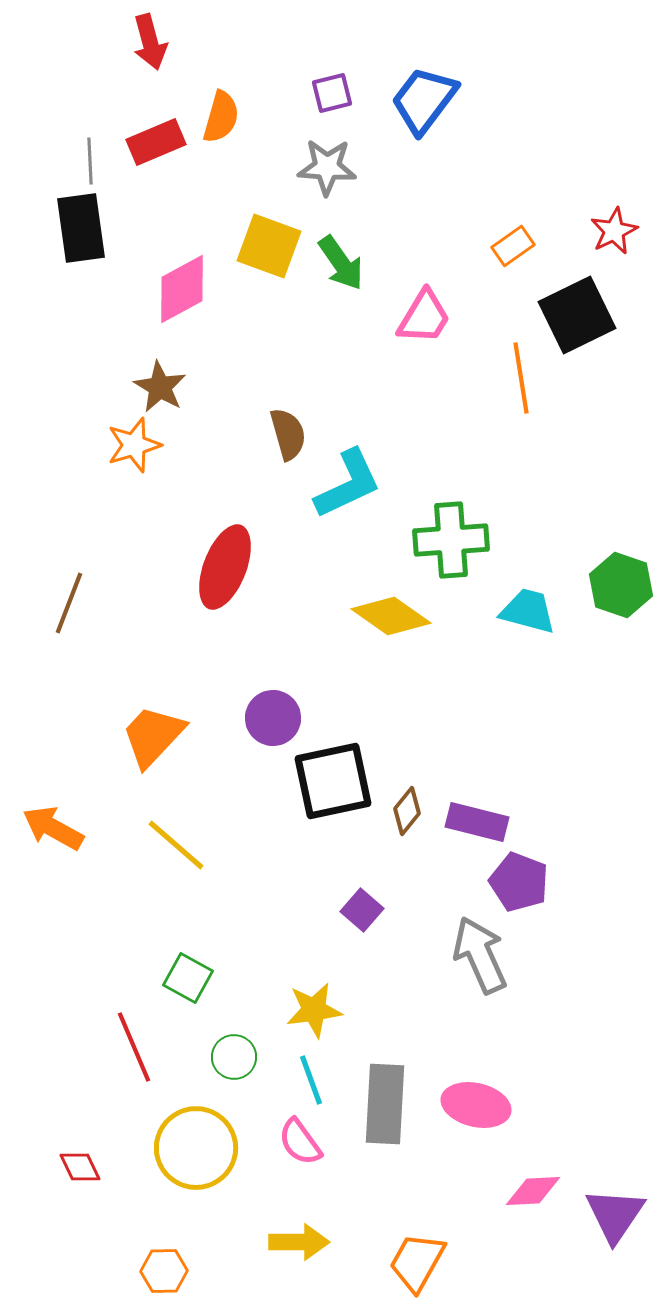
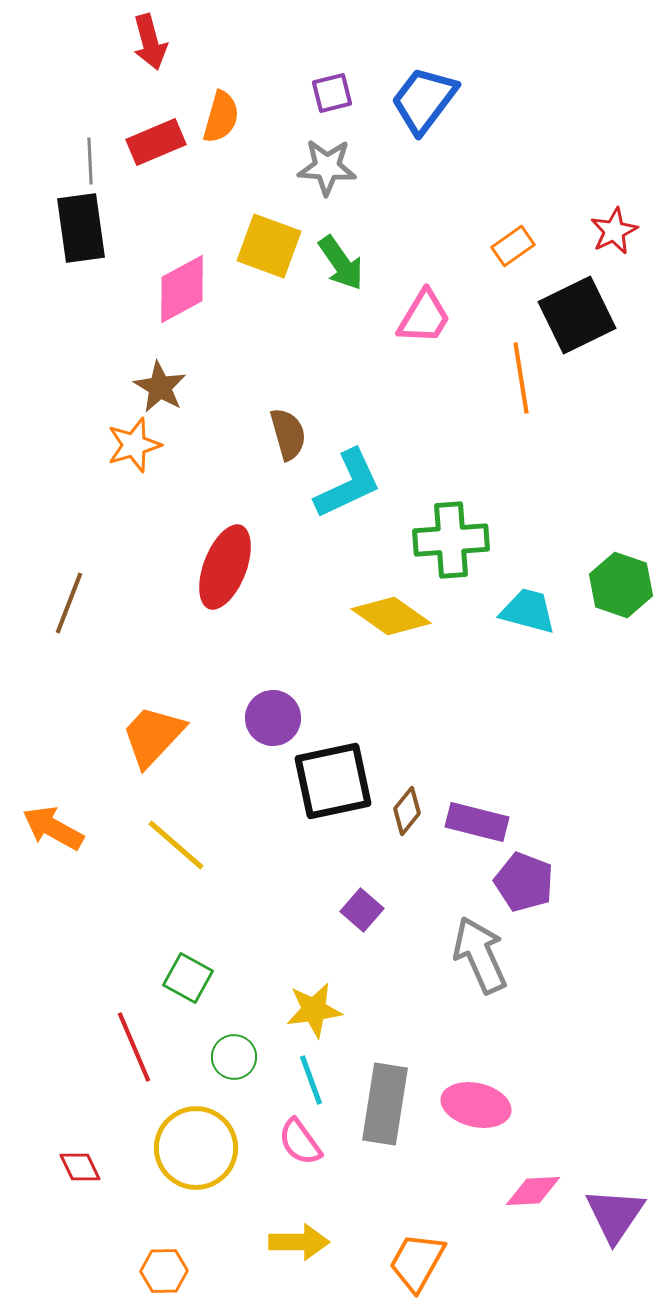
purple pentagon at (519, 882): moved 5 px right
gray rectangle at (385, 1104): rotated 6 degrees clockwise
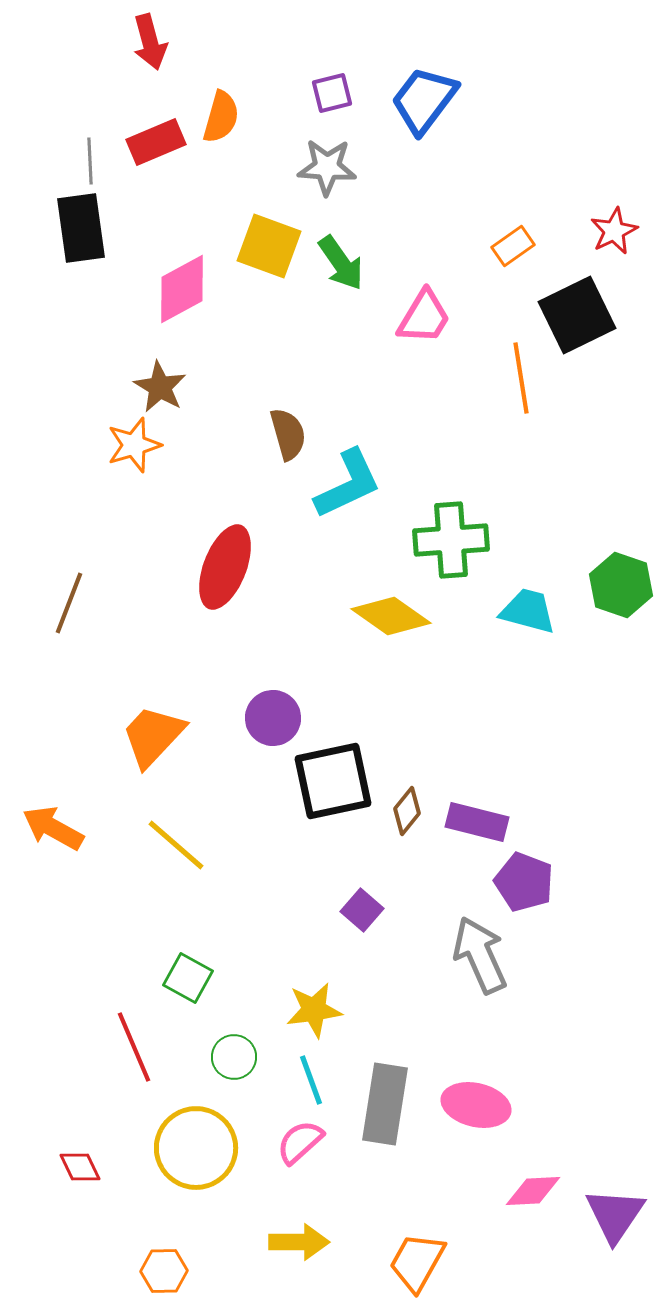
pink semicircle at (300, 1142): rotated 84 degrees clockwise
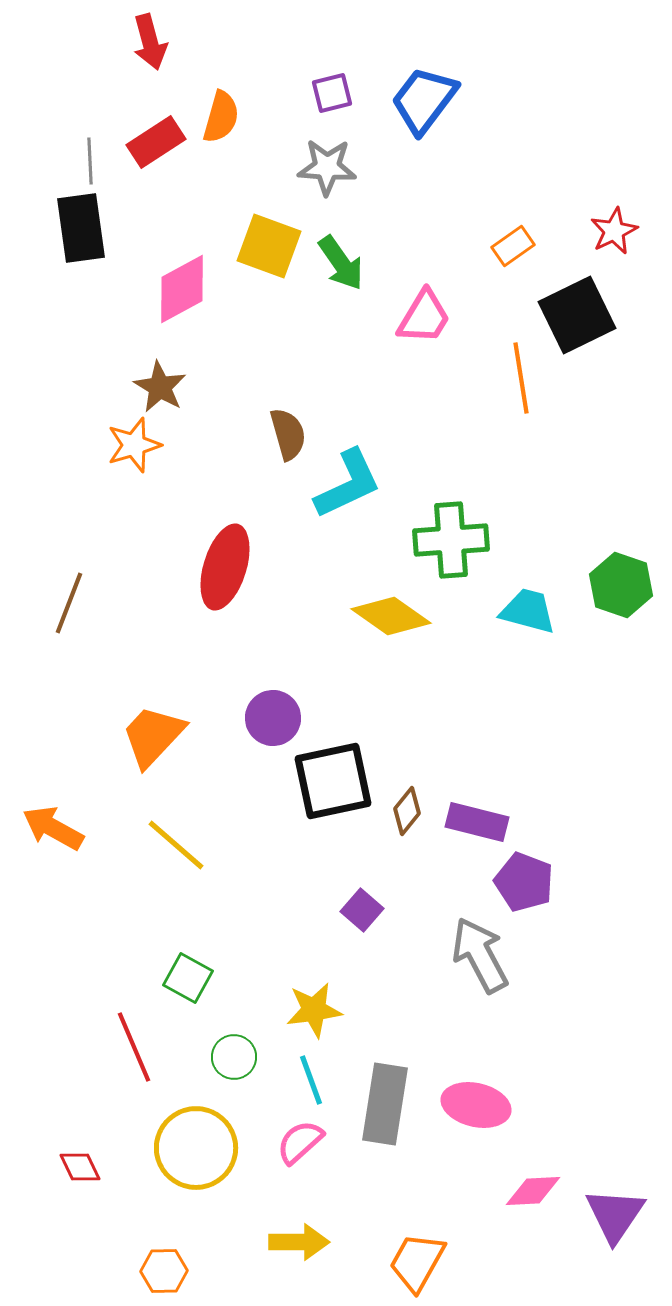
red rectangle at (156, 142): rotated 10 degrees counterclockwise
red ellipse at (225, 567): rotated 4 degrees counterclockwise
gray arrow at (480, 955): rotated 4 degrees counterclockwise
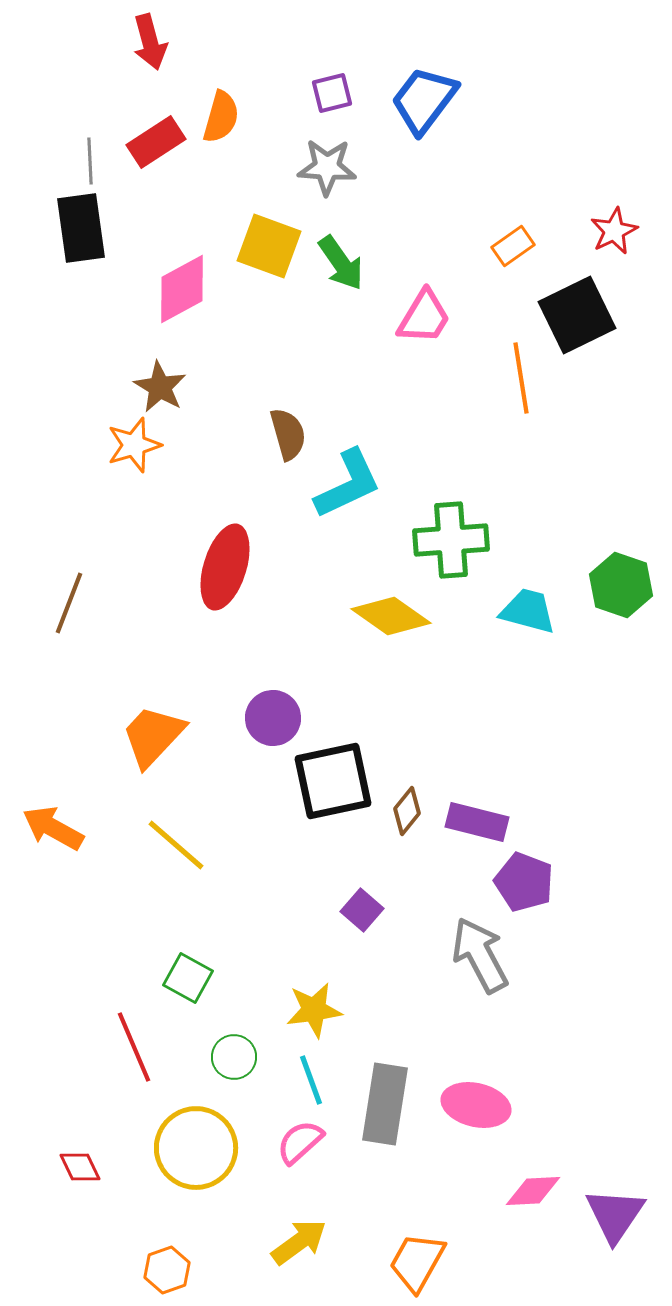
yellow arrow at (299, 1242): rotated 36 degrees counterclockwise
orange hexagon at (164, 1271): moved 3 px right, 1 px up; rotated 18 degrees counterclockwise
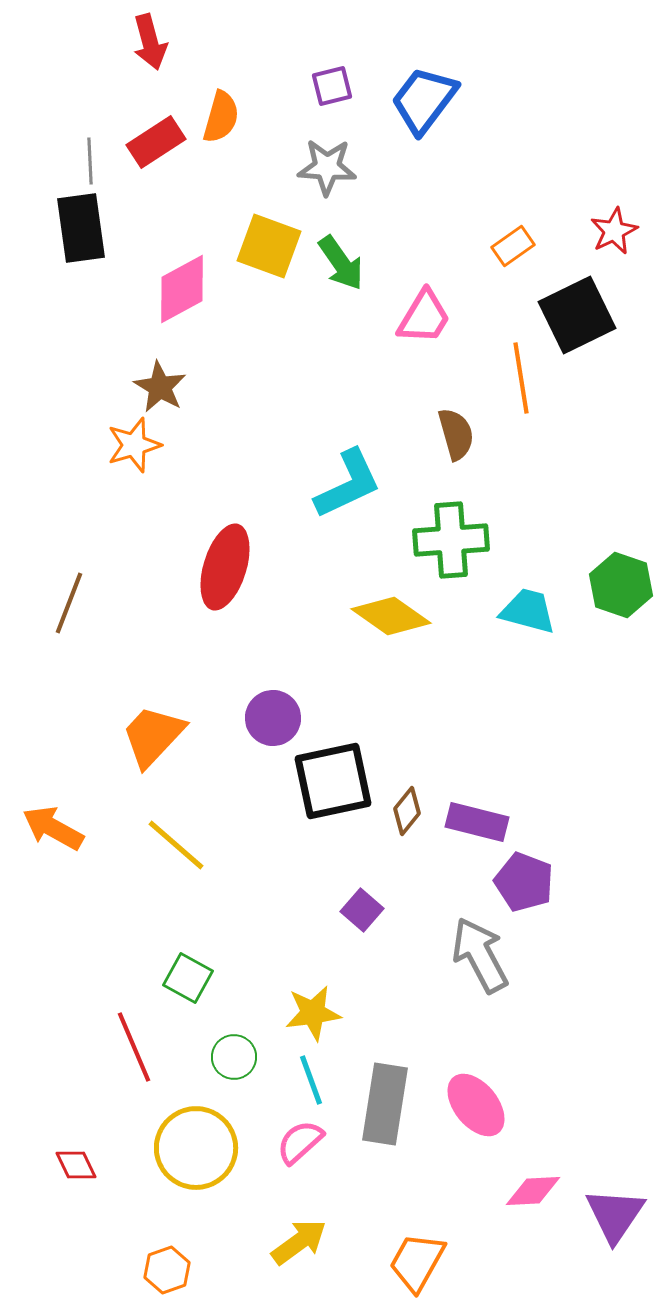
purple square at (332, 93): moved 7 px up
brown semicircle at (288, 434): moved 168 px right
yellow star at (314, 1010): moved 1 px left, 3 px down
pink ellipse at (476, 1105): rotated 38 degrees clockwise
red diamond at (80, 1167): moved 4 px left, 2 px up
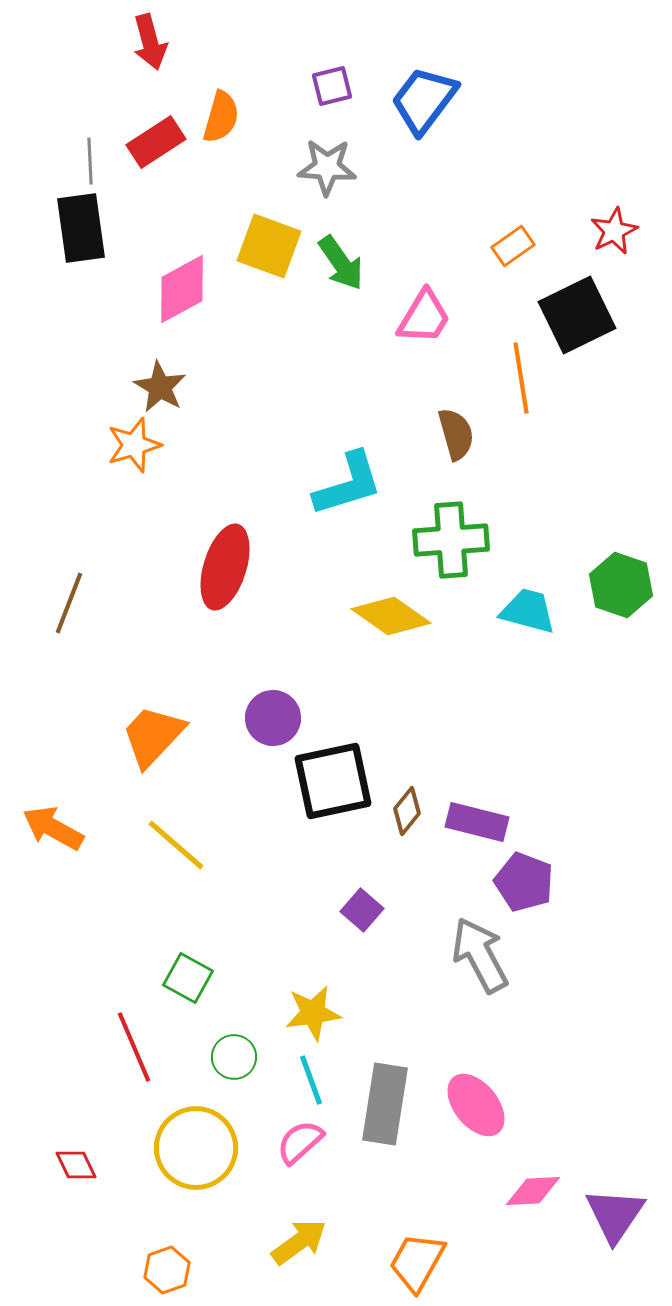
cyan L-shape at (348, 484): rotated 8 degrees clockwise
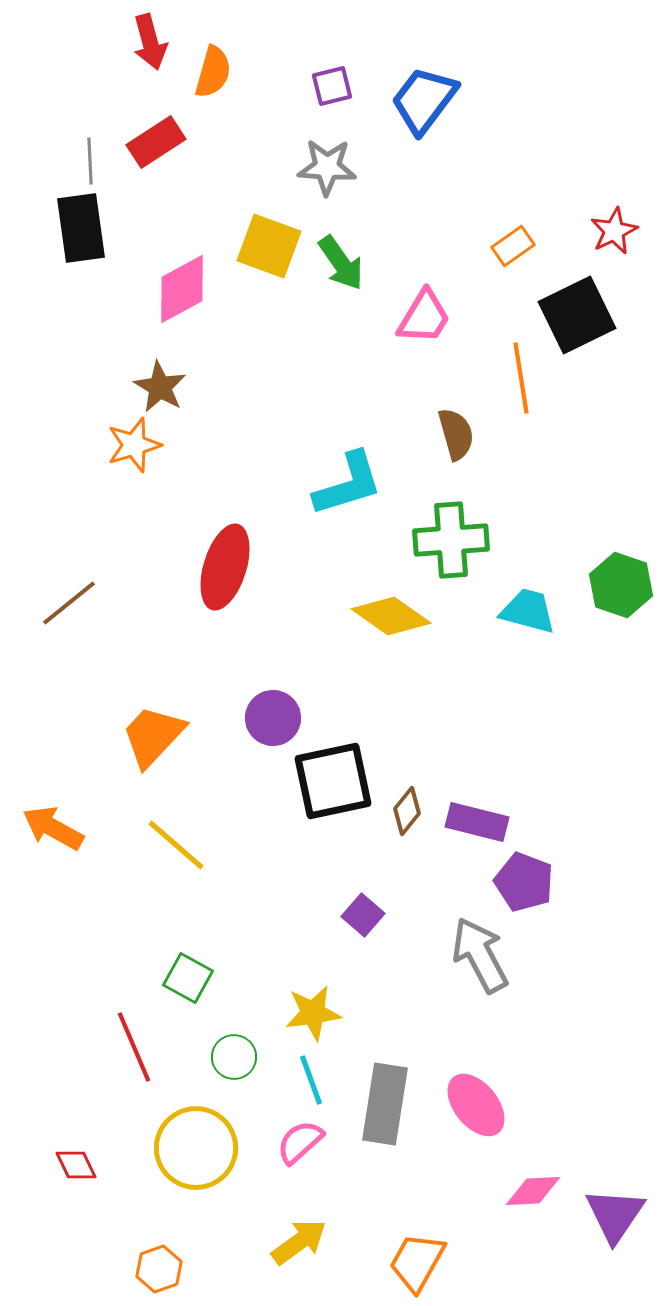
orange semicircle at (221, 117): moved 8 px left, 45 px up
brown line at (69, 603): rotated 30 degrees clockwise
purple square at (362, 910): moved 1 px right, 5 px down
orange hexagon at (167, 1270): moved 8 px left, 1 px up
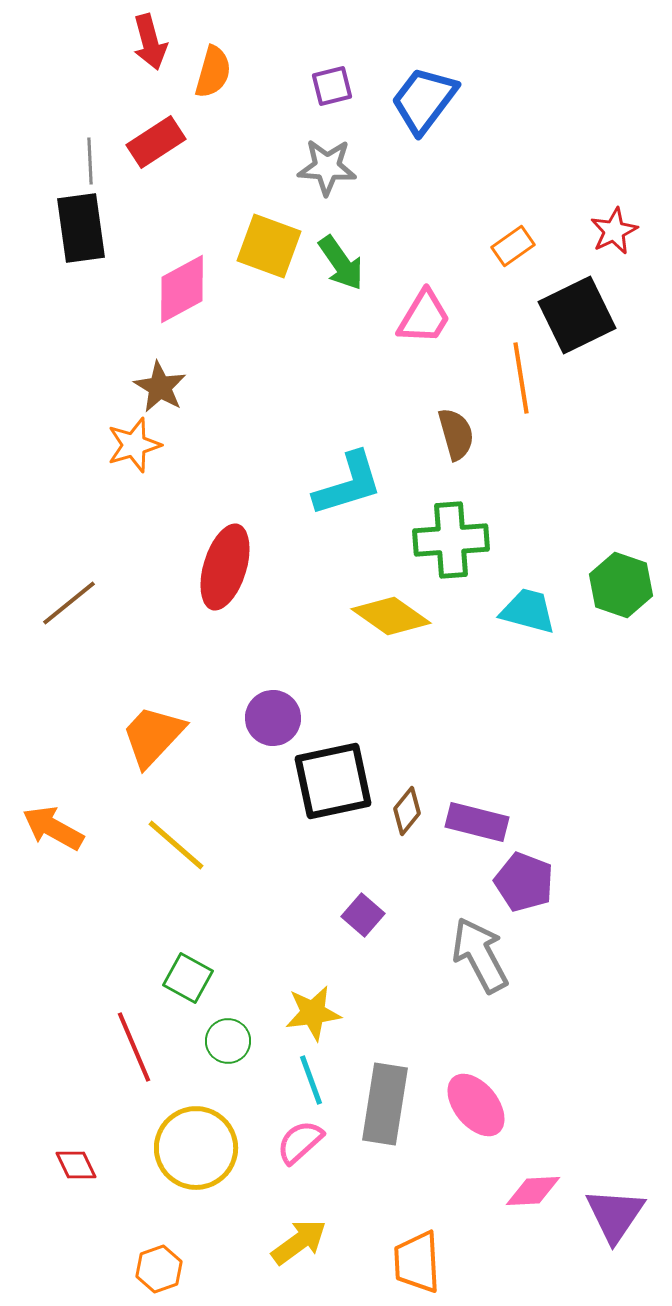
green circle at (234, 1057): moved 6 px left, 16 px up
orange trapezoid at (417, 1262): rotated 32 degrees counterclockwise
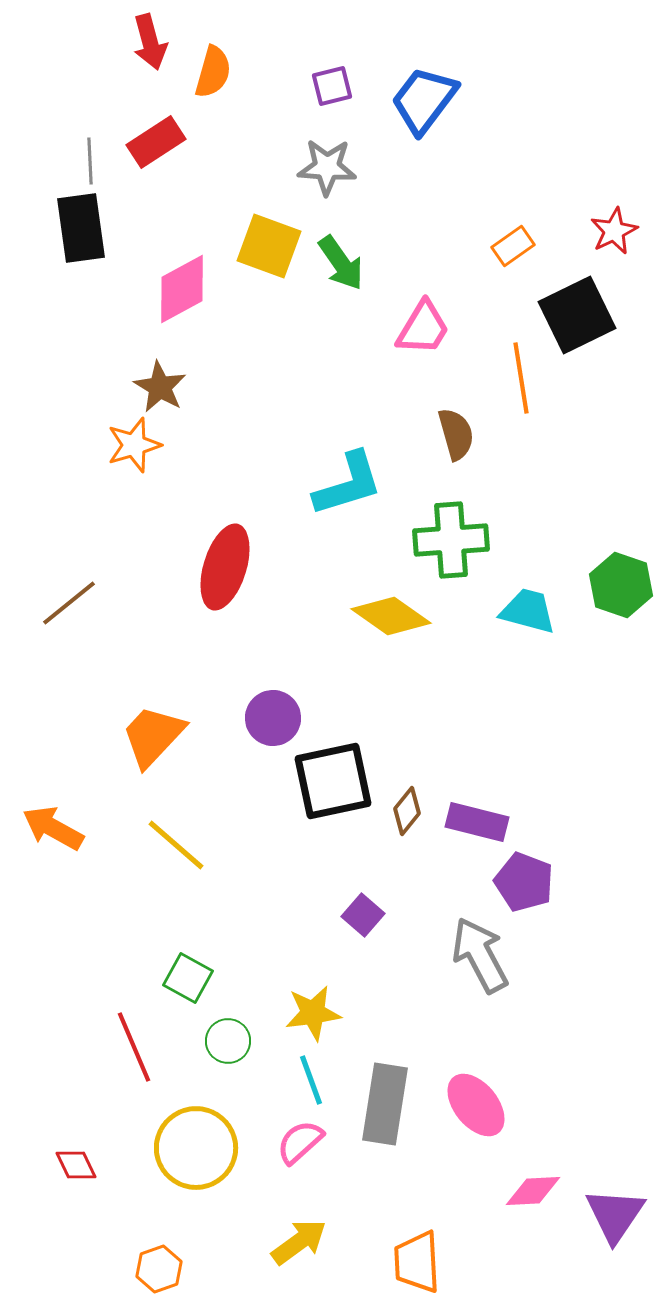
pink trapezoid at (424, 317): moved 1 px left, 11 px down
